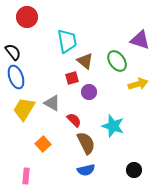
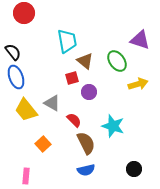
red circle: moved 3 px left, 4 px up
yellow trapezoid: moved 2 px right, 1 px down; rotated 70 degrees counterclockwise
black circle: moved 1 px up
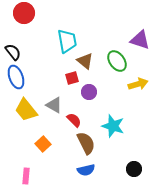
gray triangle: moved 2 px right, 2 px down
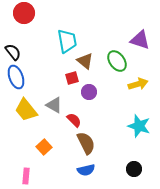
cyan star: moved 26 px right
orange square: moved 1 px right, 3 px down
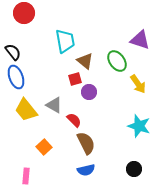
cyan trapezoid: moved 2 px left
red square: moved 3 px right, 1 px down
yellow arrow: rotated 72 degrees clockwise
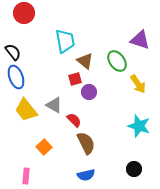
blue semicircle: moved 5 px down
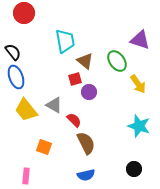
orange square: rotated 28 degrees counterclockwise
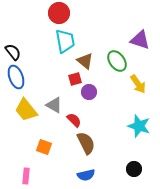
red circle: moved 35 px right
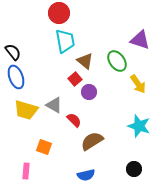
red square: rotated 24 degrees counterclockwise
yellow trapezoid: rotated 35 degrees counterclockwise
brown semicircle: moved 6 px right, 2 px up; rotated 95 degrees counterclockwise
pink rectangle: moved 5 px up
